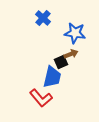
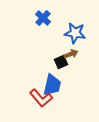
blue trapezoid: moved 8 px down
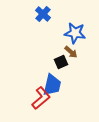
blue cross: moved 4 px up
brown arrow: moved 2 px up; rotated 64 degrees clockwise
red L-shape: rotated 90 degrees counterclockwise
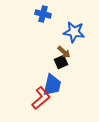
blue cross: rotated 28 degrees counterclockwise
blue star: moved 1 px left, 1 px up
brown arrow: moved 7 px left
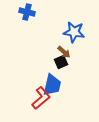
blue cross: moved 16 px left, 2 px up
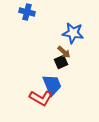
blue star: moved 1 px left, 1 px down
blue trapezoid: rotated 35 degrees counterclockwise
red L-shape: rotated 70 degrees clockwise
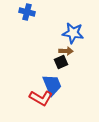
brown arrow: moved 2 px right, 1 px up; rotated 40 degrees counterclockwise
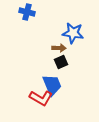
brown arrow: moved 7 px left, 3 px up
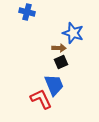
blue star: rotated 10 degrees clockwise
blue trapezoid: moved 2 px right
red L-shape: moved 1 px down; rotated 145 degrees counterclockwise
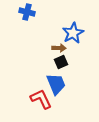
blue star: rotated 25 degrees clockwise
blue trapezoid: moved 2 px right, 1 px up
